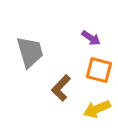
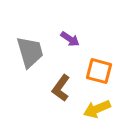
purple arrow: moved 21 px left, 1 px down
orange square: moved 1 px down
brown L-shape: rotated 8 degrees counterclockwise
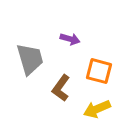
purple arrow: rotated 18 degrees counterclockwise
gray trapezoid: moved 7 px down
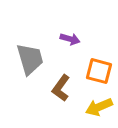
yellow arrow: moved 2 px right, 2 px up
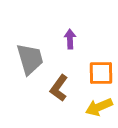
purple arrow: rotated 108 degrees counterclockwise
orange square: moved 2 px right, 2 px down; rotated 16 degrees counterclockwise
brown L-shape: moved 2 px left
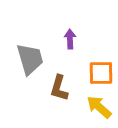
brown L-shape: rotated 20 degrees counterclockwise
yellow arrow: rotated 64 degrees clockwise
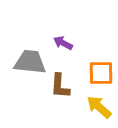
purple arrow: moved 7 px left, 4 px down; rotated 60 degrees counterclockwise
gray trapezoid: moved 3 px down; rotated 68 degrees counterclockwise
brown L-shape: moved 1 px right, 2 px up; rotated 12 degrees counterclockwise
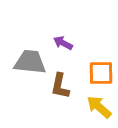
brown L-shape: rotated 8 degrees clockwise
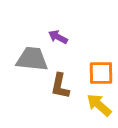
purple arrow: moved 5 px left, 6 px up
gray trapezoid: moved 2 px right, 3 px up
yellow arrow: moved 2 px up
